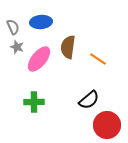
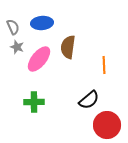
blue ellipse: moved 1 px right, 1 px down
orange line: moved 6 px right, 6 px down; rotated 54 degrees clockwise
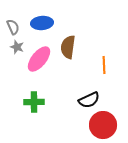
black semicircle: rotated 15 degrees clockwise
red circle: moved 4 px left
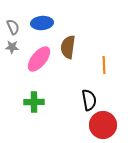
gray star: moved 5 px left; rotated 16 degrees counterclockwise
black semicircle: rotated 75 degrees counterclockwise
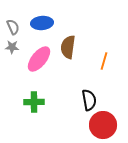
orange line: moved 4 px up; rotated 18 degrees clockwise
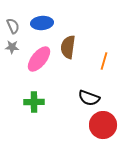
gray semicircle: moved 1 px up
black semicircle: moved 2 px up; rotated 120 degrees clockwise
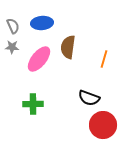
orange line: moved 2 px up
green cross: moved 1 px left, 2 px down
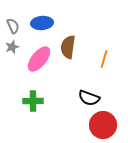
gray star: rotated 24 degrees counterclockwise
green cross: moved 3 px up
